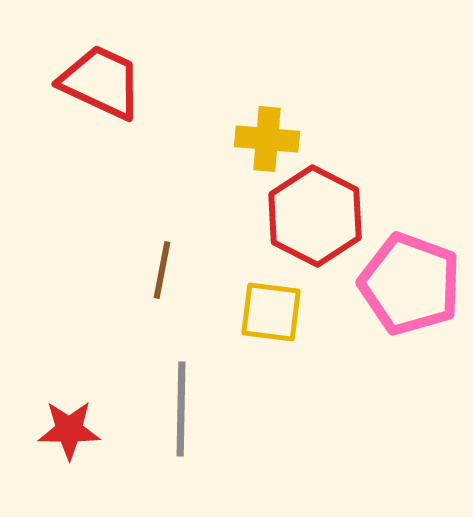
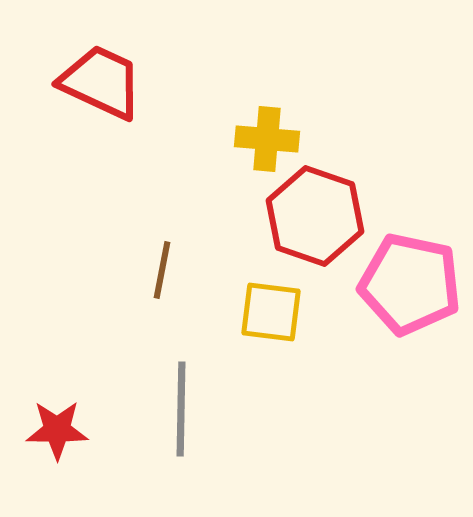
red hexagon: rotated 8 degrees counterclockwise
pink pentagon: rotated 8 degrees counterclockwise
red star: moved 12 px left
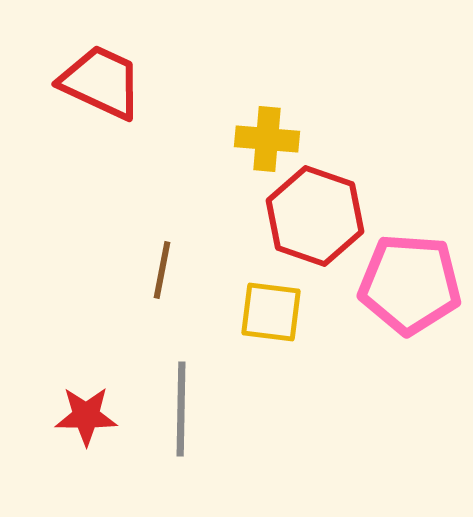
pink pentagon: rotated 8 degrees counterclockwise
red star: moved 29 px right, 14 px up
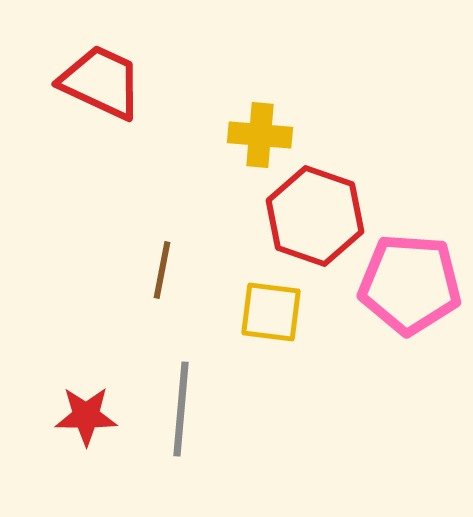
yellow cross: moved 7 px left, 4 px up
gray line: rotated 4 degrees clockwise
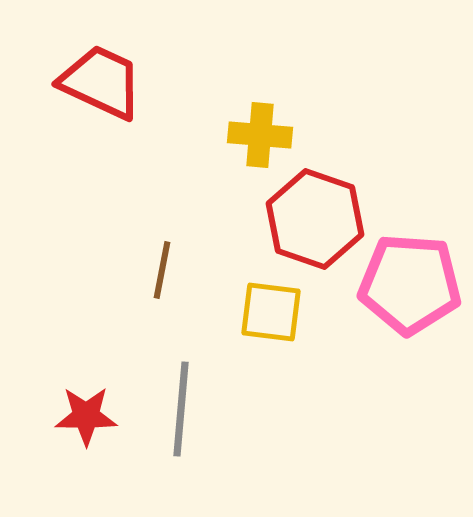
red hexagon: moved 3 px down
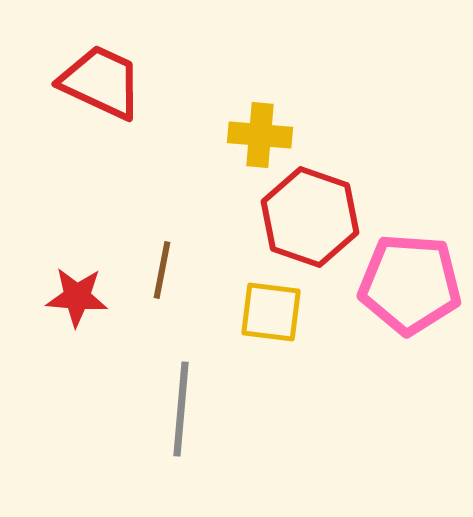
red hexagon: moved 5 px left, 2 px up
red star: moved 9 px left, 119 px up; rotated 4 degrees clockwise
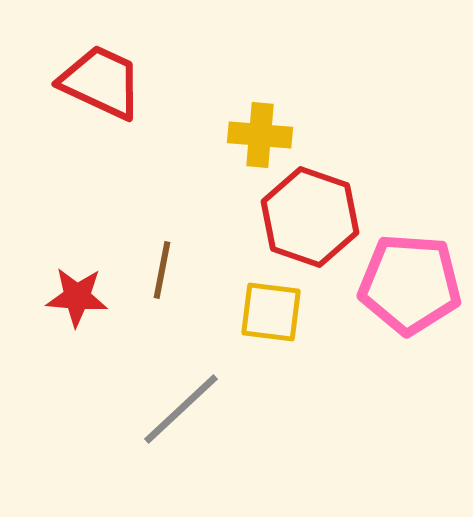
gray line: rotated 42 degrees clockwise
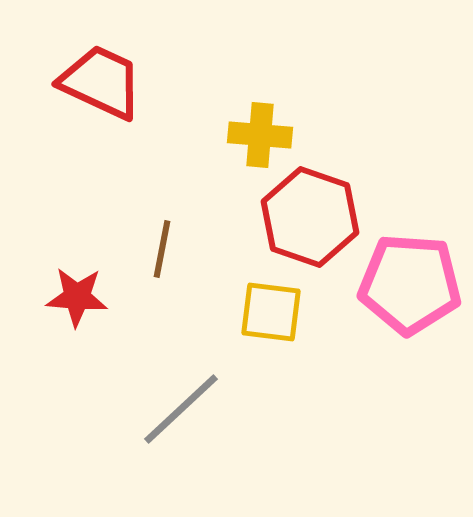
brown line: moved 21 px up
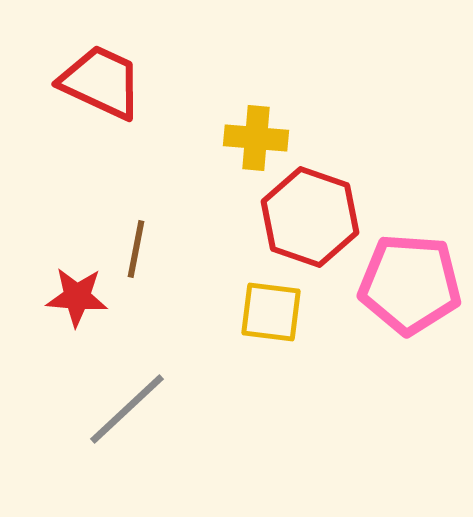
yellow cross: moved 4 px left, 3 px down
brown line: moved 26 px left
gray line: moved 54 px left
